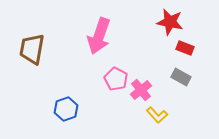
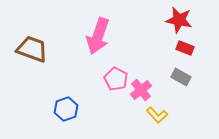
red star: moved 9 px right, 2 px up
pink arrow: moved 1 px left
brown trapezoid: rotated 100 degrees clockwise
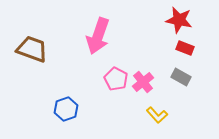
pink cross: moved 2 px right, 8 px up
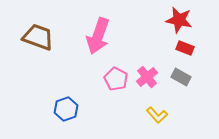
brown trapezoid: moved 6 px right, 12 px up
pink cross: moved 4 px right, 5 px up
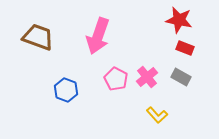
blue hexagon: moved 19 px up; rotated 20 degrees counterclockwise
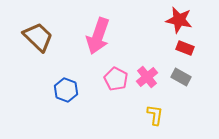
brown trapezoid: rotated 24 degrees clockwise
yellow L-shape: moved 2 px left; rotated 130 degrees counterclockwise
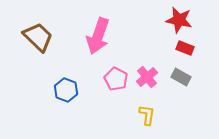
yellow L-shape: moved 8 px left
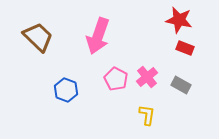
gray rectangle: moved 8 px down
